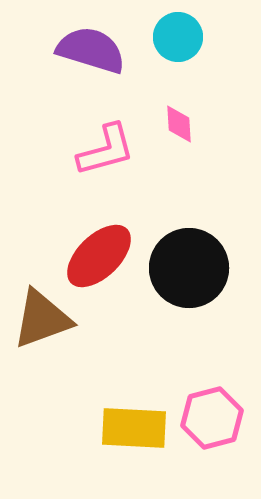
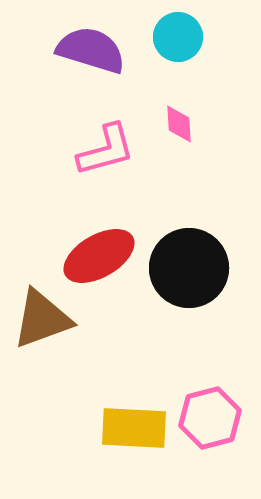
red ellipse: rotated 14 degrees clockwise
pink hexagon: moved 2 px left
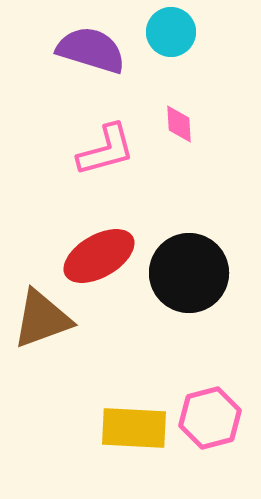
cyan circle: moved 7 px left, 5 px up
black circle: moved 5 px down
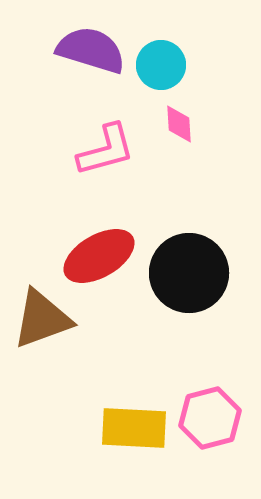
cyan circle: moved 10 px left, 33 px down
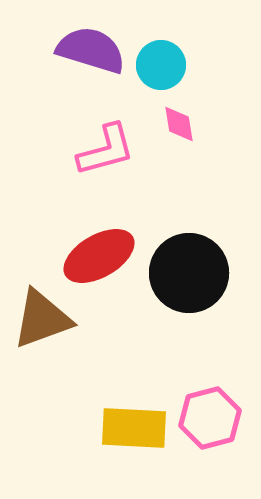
pink diamond: rotated 6 degrees counterclockwise
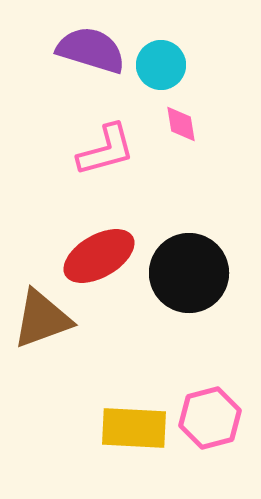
pink diamond: moved 2 px right
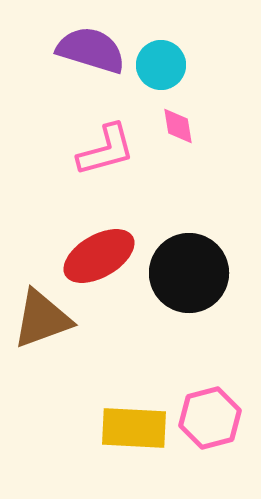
pink diamond: moved 3 px left, 2 px down
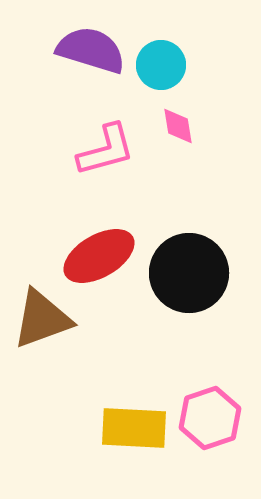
pink hexagon: rotated 4 degrees counterclockwise
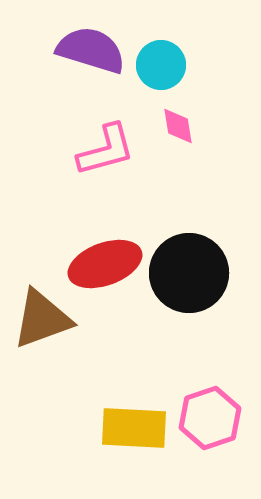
red ellipse: moved 6 px right, 8 px down; rotated 10 degrees clockwise
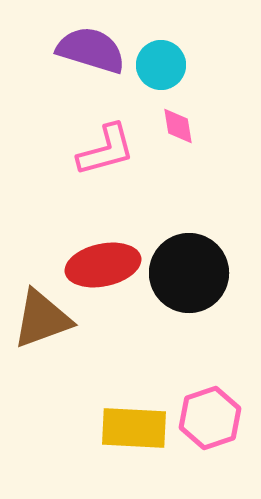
red ellipse: moved 2 px left, 1 px down; rotated 8 degrees clockwise
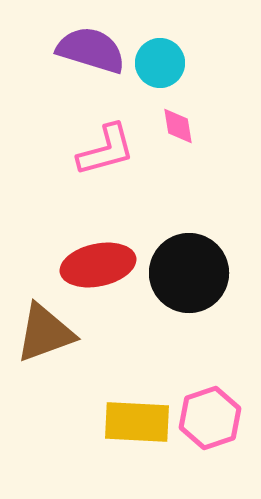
cyan circle: moved 1 px left, 2 px up
red ellipse: moved 5 px left
brown triangle: moved 3 px right, 14 px down
yellow rectangle: moved 3 px right, 6 px up
